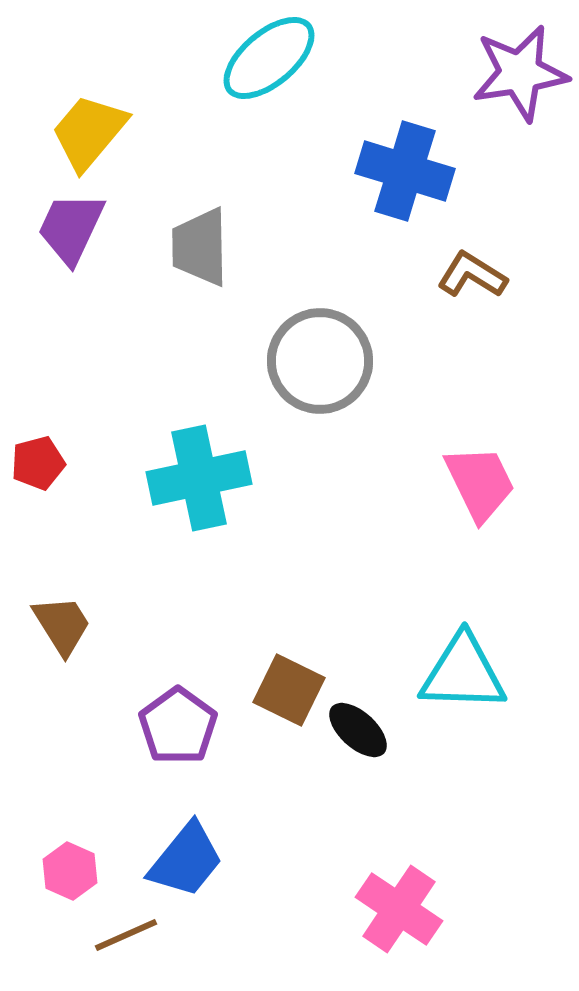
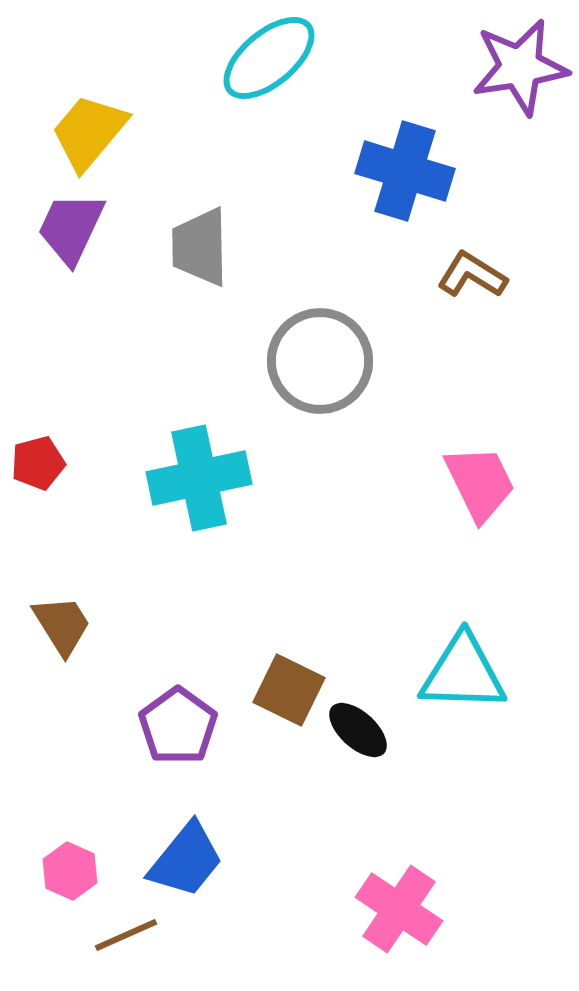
purple star: moved 6 px up
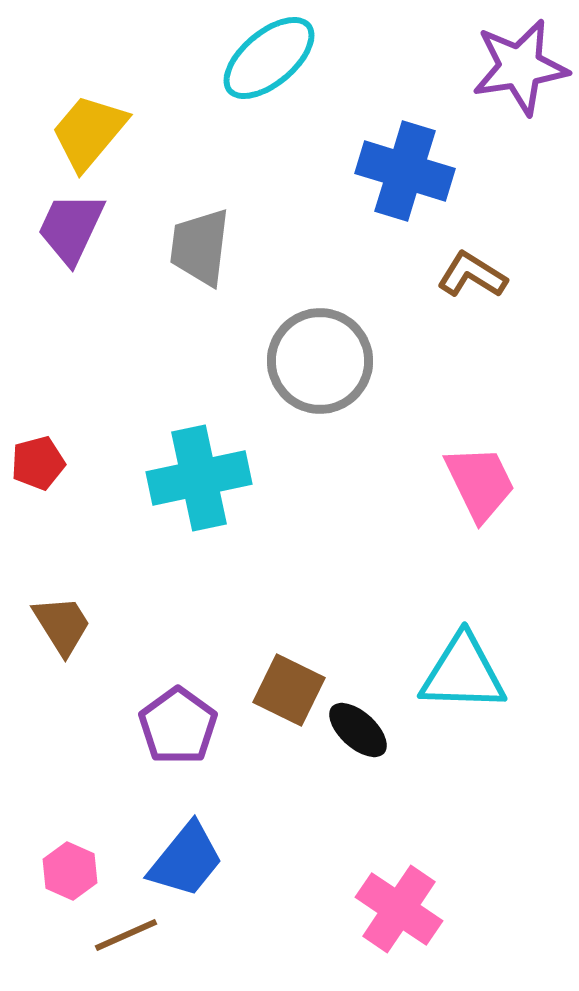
gray trapezoid: rotated 8 degrees clockwise
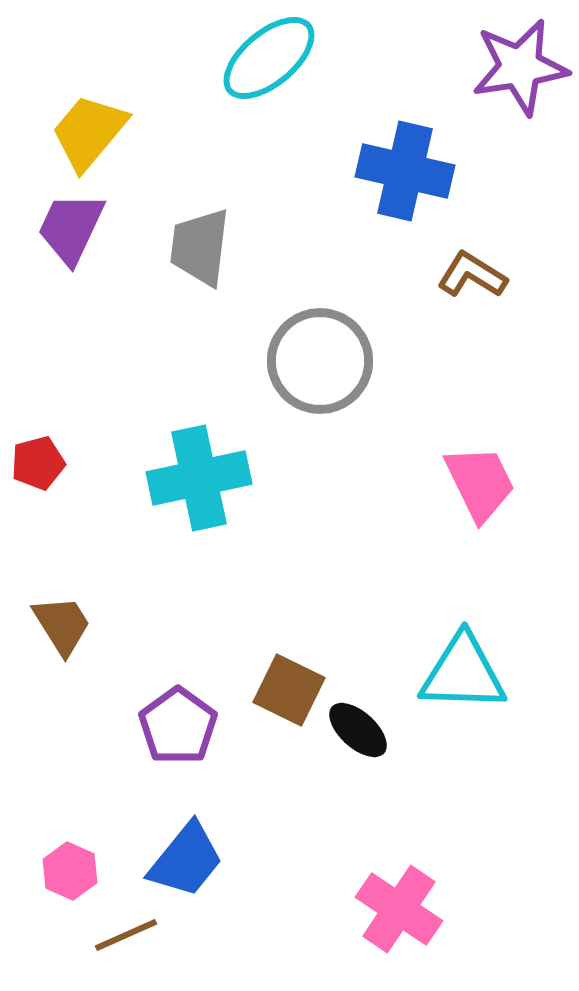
blue cross: rotated 4 degrees counterclockwise
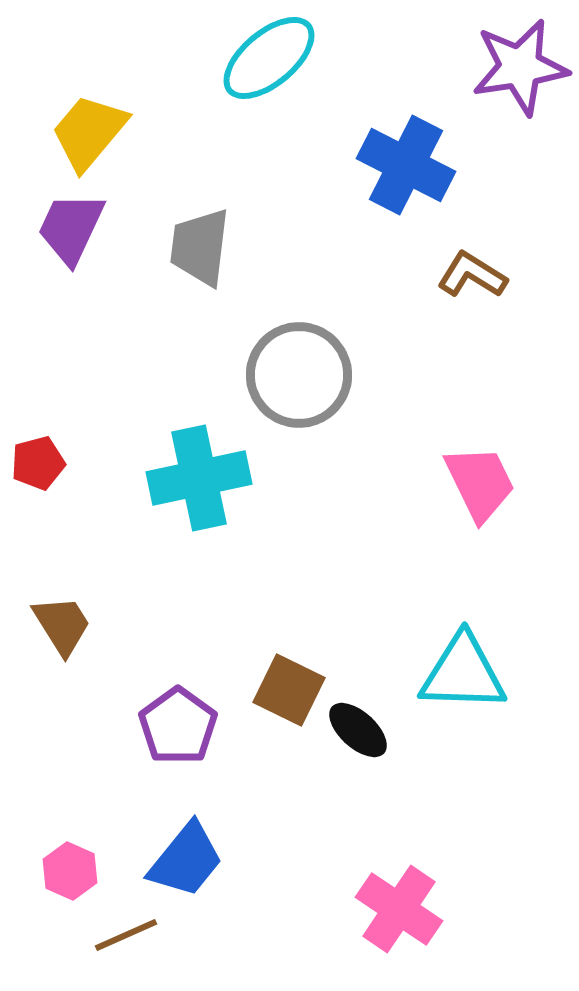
blue cross: moved 1 px right, 6 px up; rotated 14 degrees clockwise
gray circle: moved 21 px left, 14 px down
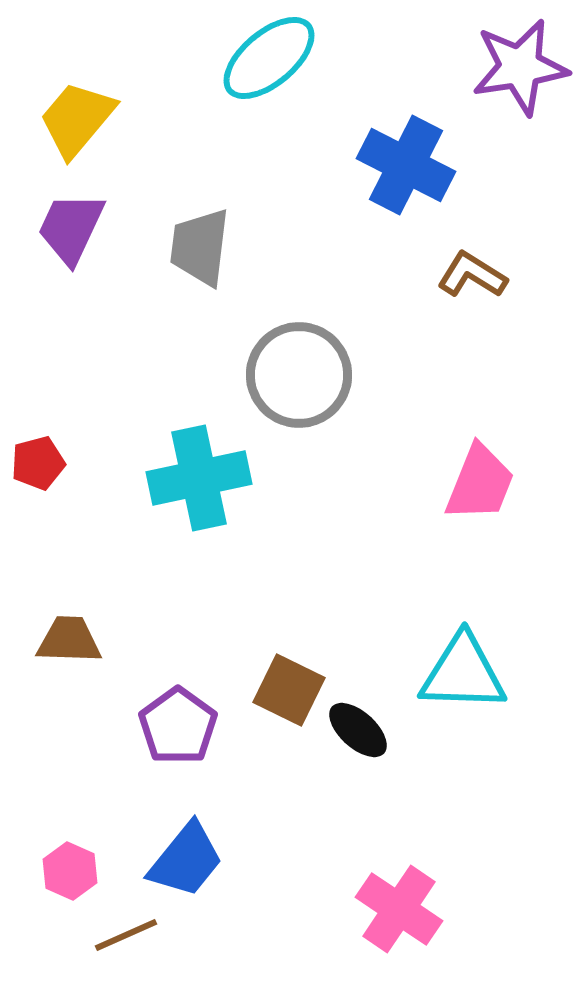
yellow trapezoid: moved 12 px left, 13 px up
pink trapezoid: rotated 48 degrees clockwise
brown trapezoid: moved 7 px right, 15 px down; rotated 56 degrees counterclockwise
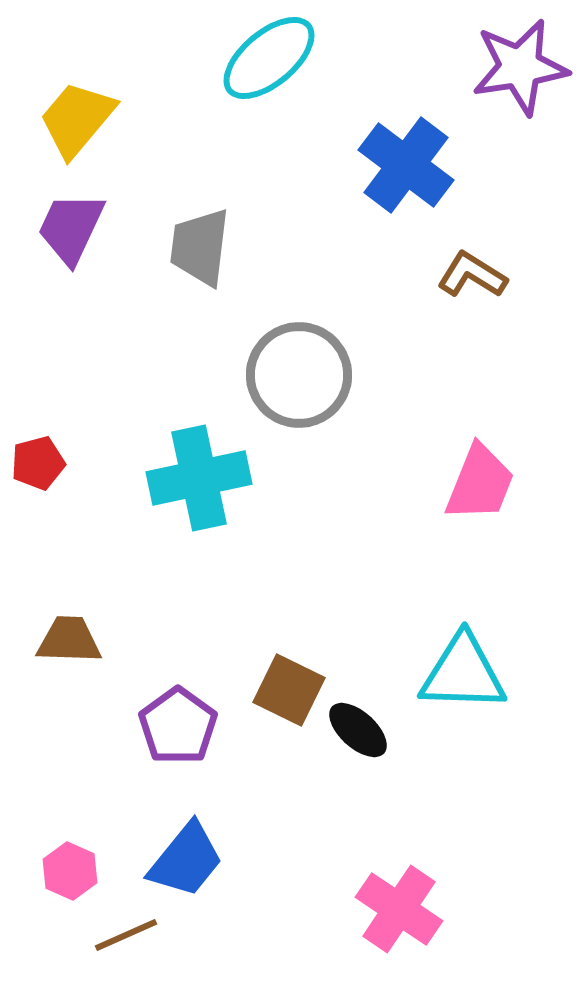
blue cross: rotated 10 degrees clockwise
